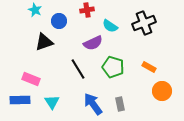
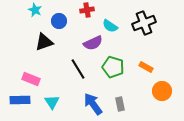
orange rectangle: moved 3 px left
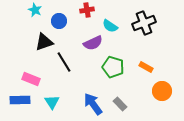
black line: moved 14 px left, 7 px up
gray rectangle: rotated 32 degrees counterclockwise
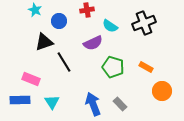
blue arrow: rotated 15 degrees clockwise
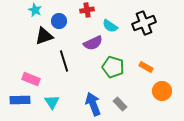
black triangle: moved 6 px up
black line: moved 1 px up; rotated 15 degrees clockwise
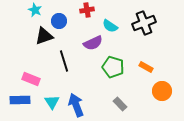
blue arrow: moved 17 px left, 1 px down
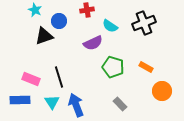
black line: moved 5 px left, 16 px down
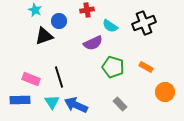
orange circle: moved 3 px right, 1 px down
blue arrow: rotated 45 degrees counterclockwise
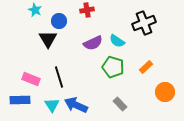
cyan semicircle: moved 7 px right, 15 px down
black triangle: moved 4 px right, 3 px down; rotated 42 degrees counterclockwise
orange rectangle: rotated 72 degrees counterclockwise
cyan triangle: moved 3 px down
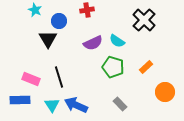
black cross: moved 3 px up; rotated 25 degrees counterclockwise
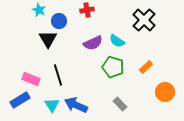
cyan star: moved 4 px right
black line: moved 1 px left, 2 px up
blue rectangle: rotated 30 degrees counterclockwise
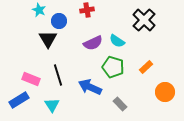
blue rectangle: moved 1 px left
blue arrow: moved 14 px right, 18 px up
